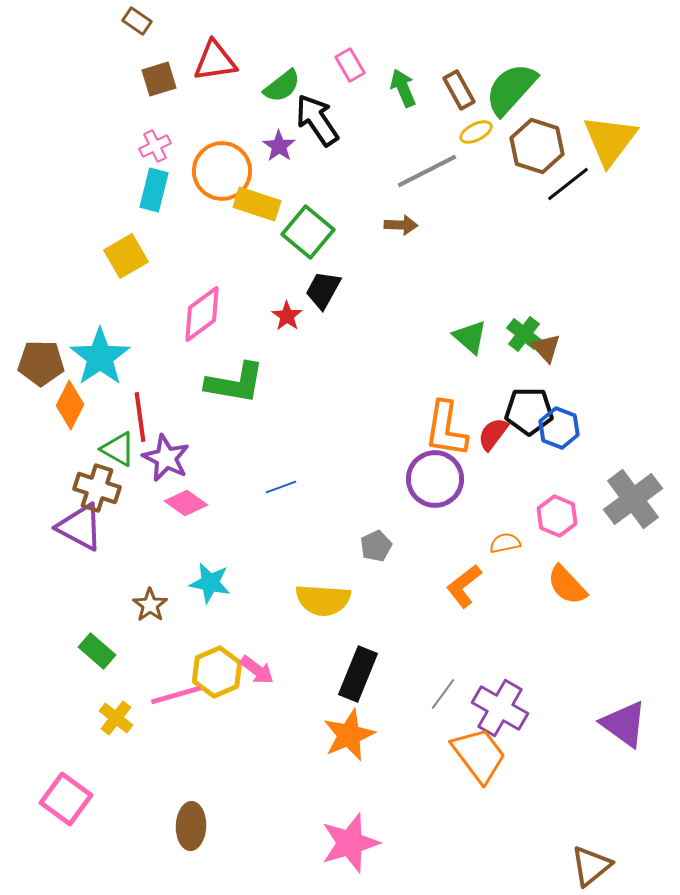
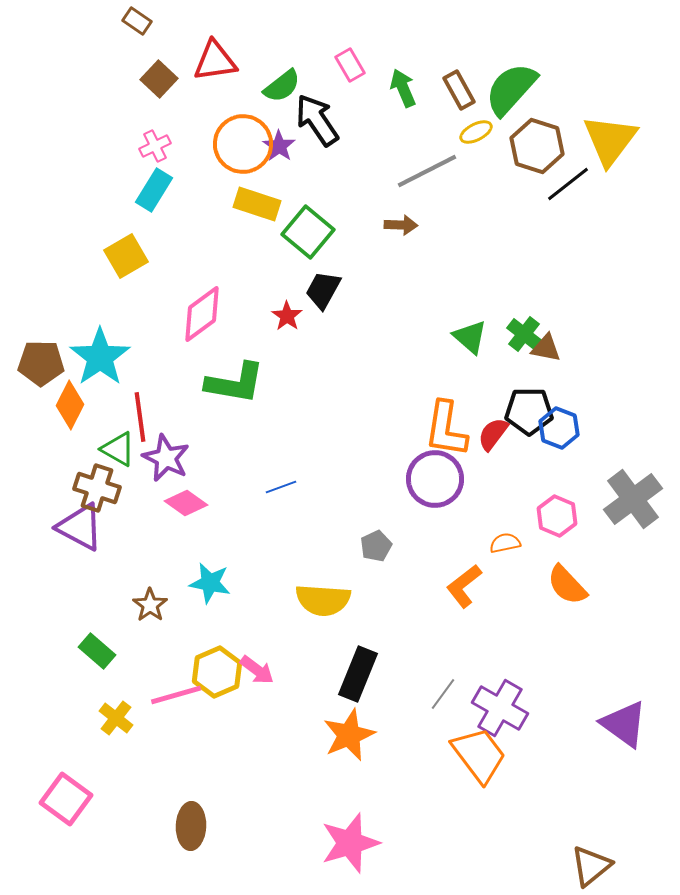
brown square at (159, 79): rotated 30 degrees counterclockwise
orange circle at (222, 171): moved 21 px right, 27 px up
cyan rectangle at (154, 190): rotated 18 degrees clockwise
brown triangle at (546, 348): rotated 36 degrees counterclockwise
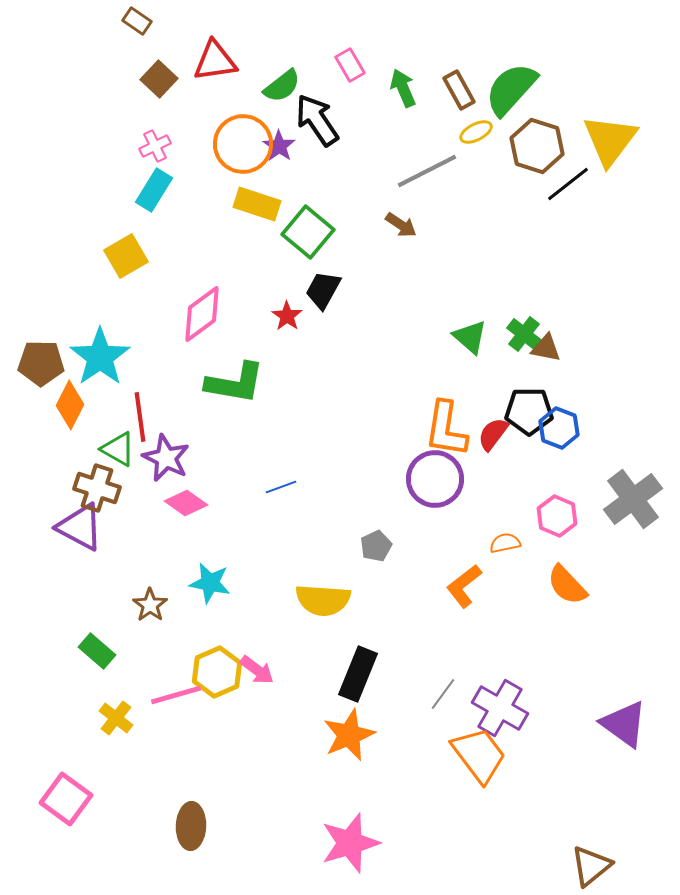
brown arrow at (401, 225): rotated 32 degrees clockwise
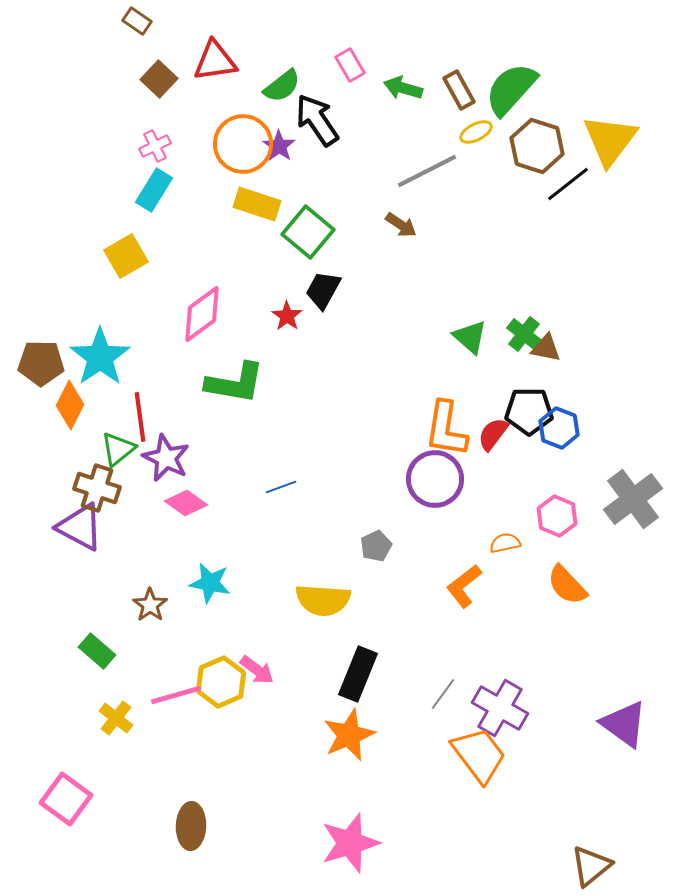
green arrow at (403, 88): rotated 51 degrees counterclockwise
green triangle at (118, 449): rotated 51 degrees clockwise
yellow hexagon at (217, 672): moved 4 px right, 10 px down
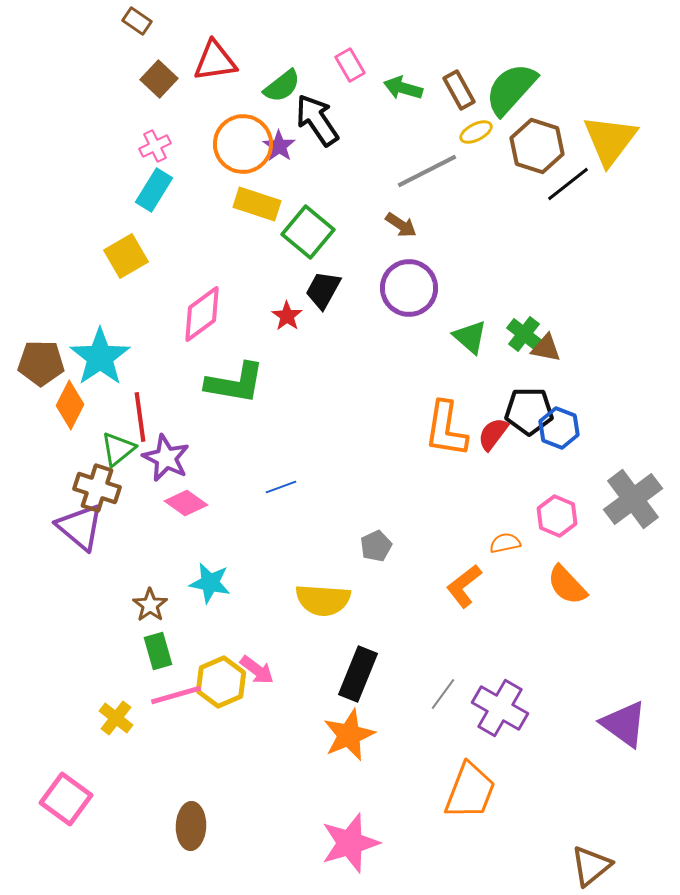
purple circle at (435, 479): moved 26 px left, 191 px up
purple triangle at (80, 527): rotated 12 degrees clockwise
green rectangle at (97, 651): moved 61 px right; rotated 33 degrees clockwise
orange trapezoid at (479, 755): moved 9 px left, 36 px down; rotated 58 degrees clockwise
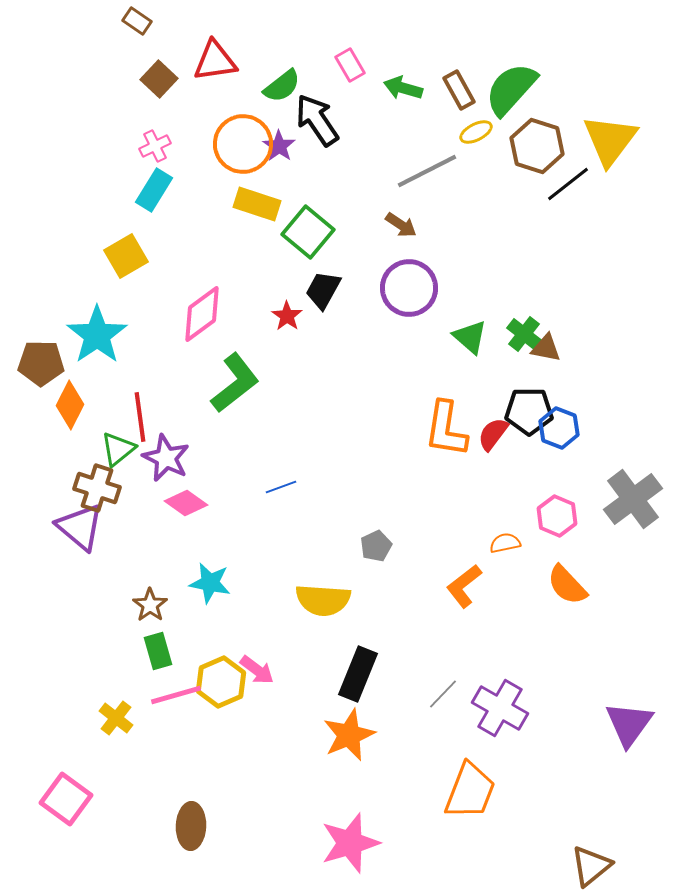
cyan star at (100, 357): moved 3 px left, 22 px up
green L-shape at (235, 383): rotated 48 degrees counterclockwise
gray line at (443, 694): rotated 8 degrees clockwise
purple triangle at (624, 724): moved 5 px right; rotated 30 degrees clockwise
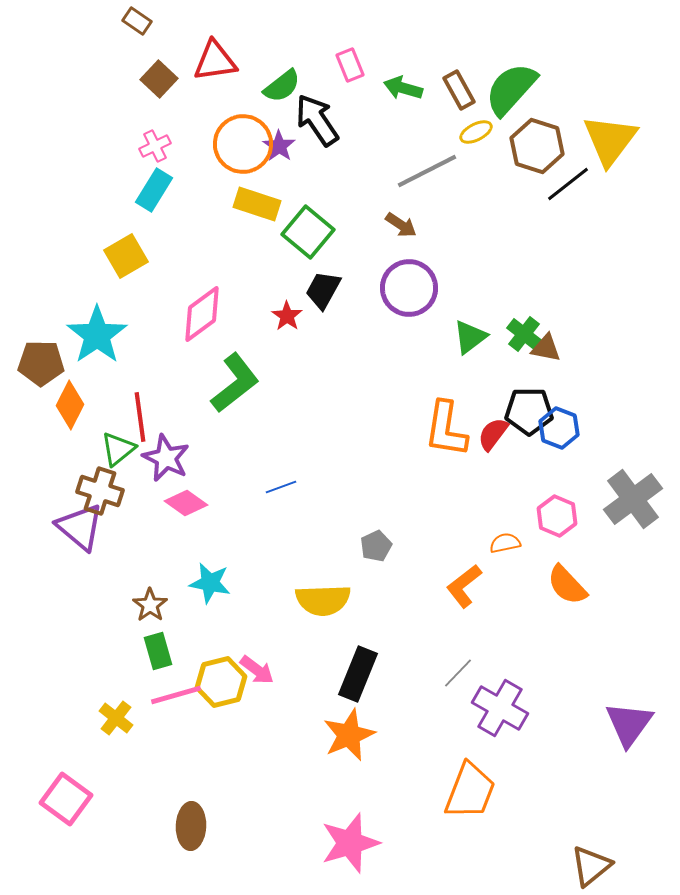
pink rectangle at (350, 65): rotated 8 degrees clockwise
green triangle at (470, 337): rotated 42 degrees clockwise
brown cross at (97, 488): moved 3 px right, 3 px down
yellow semicircle at (323, 600): rotated 6 degrees counterclockwise
yellow hexagon at (221, 682): rotated 9 degrees clockwise
gray line at (443, 694): moved 15 px right, 21 px up
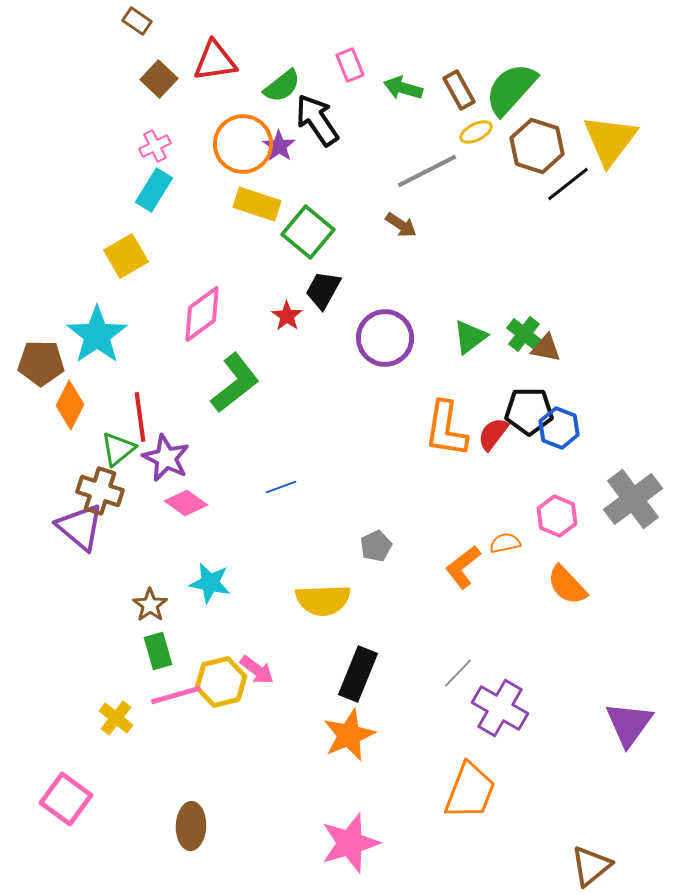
purple circle at (409, 288): moved 24 px left, 50 px down
orange L-shape at (464, 586): moved 1 px left, 19 px up
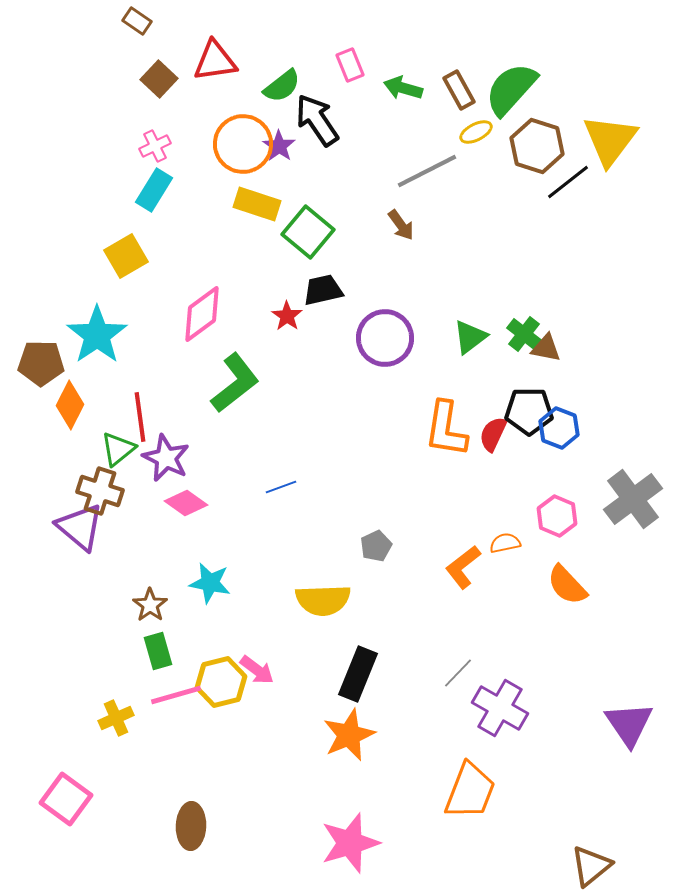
black line at (568, 184): moved 2 px up
brown arrow at (401, 225): rotated 20 degrees clockwise
black trapezoid at (323, 290): rotated 48 degrees clockwise
red semicircle at (493, 434): rotated 12 degrees counterclockwise
yellow cross at (116, 718): rotated 28 degrees clockwise
purple triangle at (629, 724): rotated 10 degrees counterclockwise
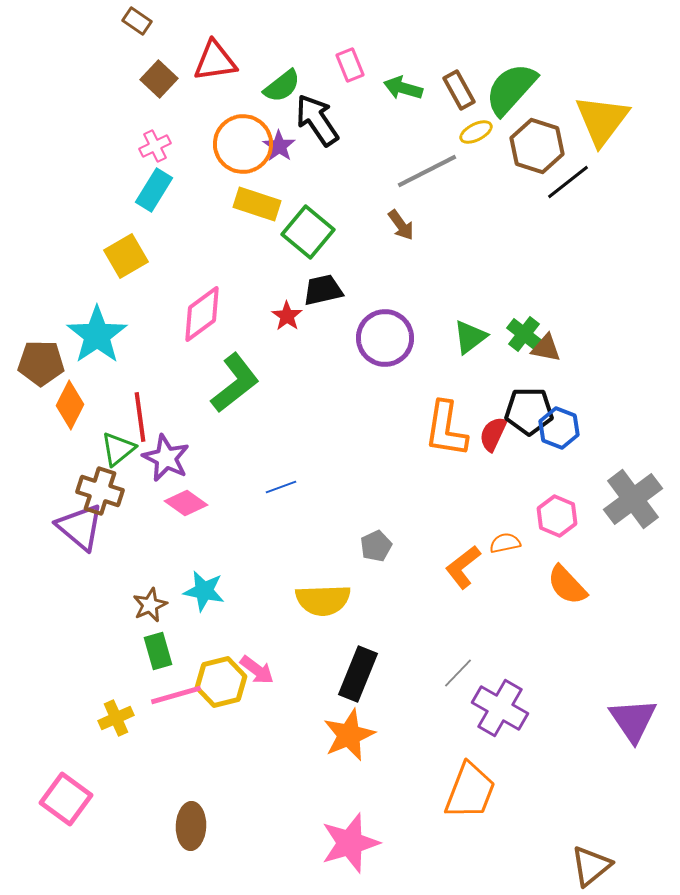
yellow triangle at (610, 140): moved 8 px left, 20 px up
cyan star at (210, 583): moved 6 px left, 8 px down
brown star at (150, 605): rotated 12 degrees clockwise
purple triangle at (629, 724): moved 4 px right, 4 px up
